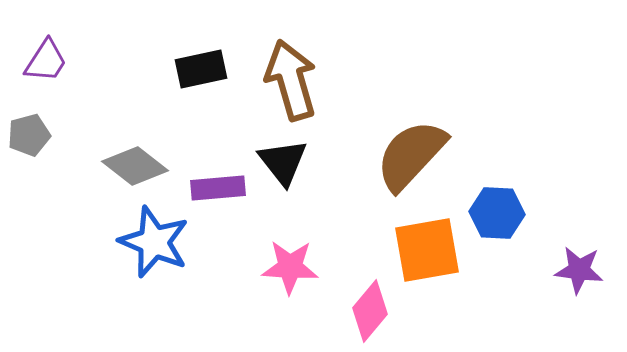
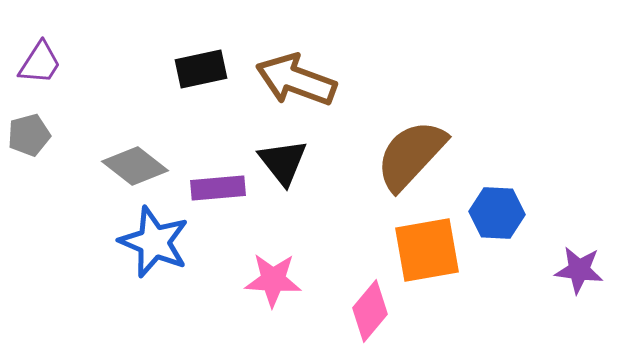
purple trapezoid: moved 6 px left, 2 px down
brown arrow: moved 5 px right; rotated 54 degrees counterclockwise
pink star: moved 17 px left, 13 px down
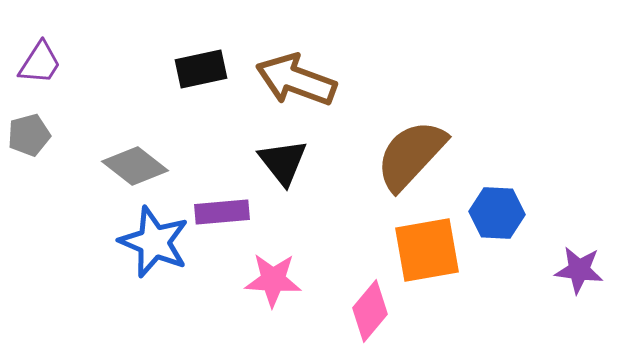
purple rectangle: moved 4 px right, 24 px down
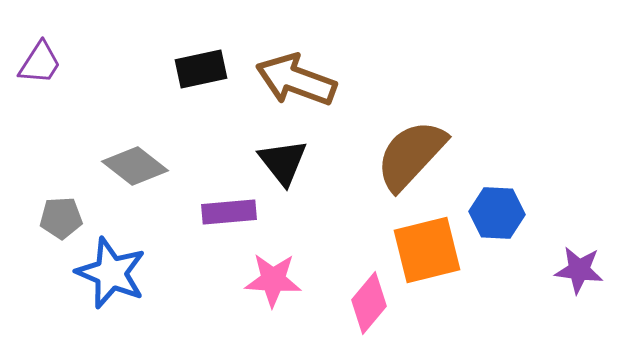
gray pentagon: moved 32 px right, 83 px down; rotated 12 degrees clockwise
purple rectangle: moved 7 px right
blue star: moved 43 px left, 31 px down
orange square: rotated 4 degrees counterclockwise
pink diamond: moved 1 px left, 8 px up
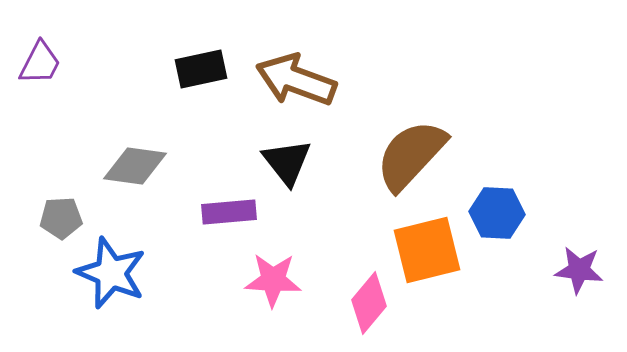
purple trapezoid: rotated 6 degrees counterclockwise
black triangle: moved 4 px right
gray diamond: rotated 30 degrees counterclockwise
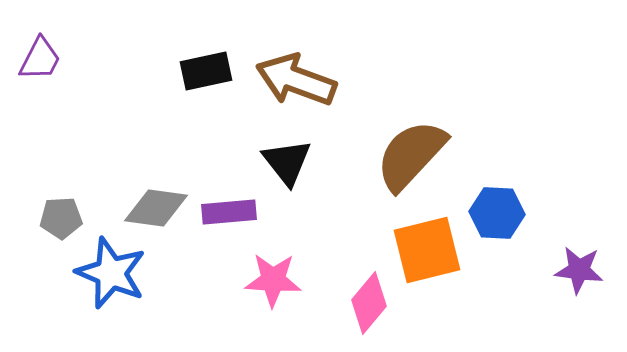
purple trapezoid: moved 4 px up
black rectangle: moved 5 px right, 2 px down
gray diamond: moved 21 px right, 42 px down
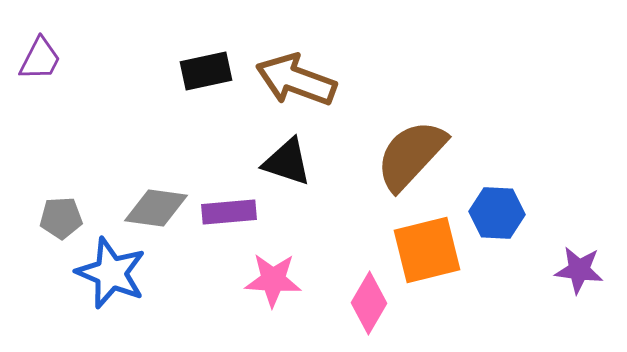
black triangle: rotated 34 degrees counterclockwise
pink diamond: rotated 10 degrees counterclockwise
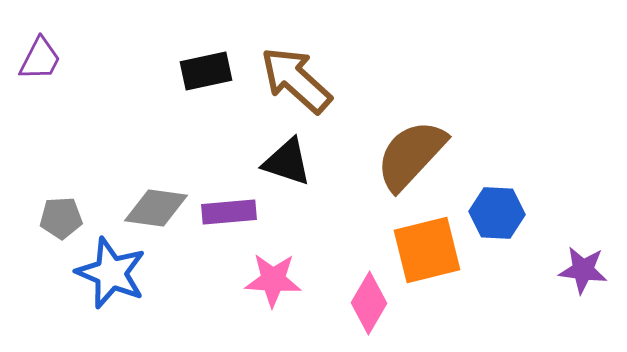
brown arrow: rotated 22 degrees clockwise
purple star: moved 4 px right
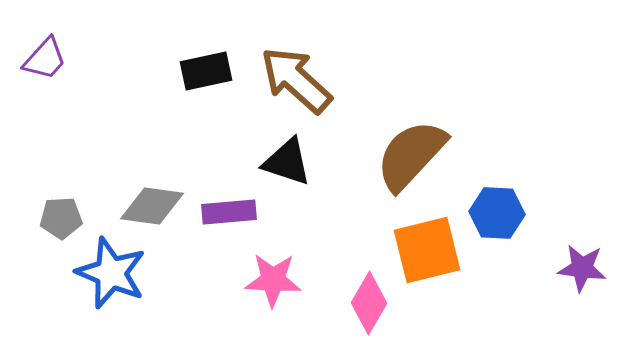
purple trapezoid: moved 5 px right; rotated 15 degrees clockwise
gray diamond: moved 4 px left, 2 px up
purple star: moved 1 px left, 2 px up
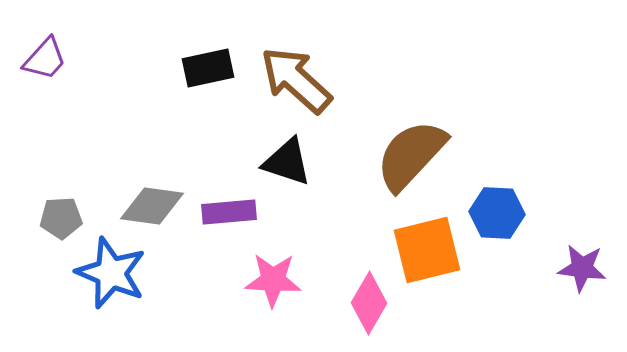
black rectangle: moved 2 px right, 3 px up
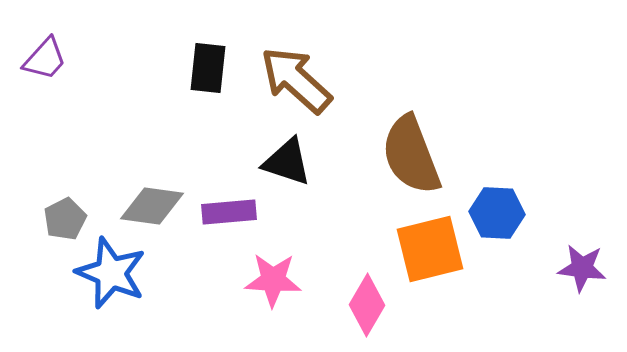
black rectangle: rotated 72 degrees counterclockwise
brown semicircle: rotated 64 degrees counterclockwise
gray pentagon: moved 4 px right, 1 px down; rotated 24 degrees counterclockwise
orange square: moved 3 px right, 1 px up
pink diamond: moved 2 px left, 2 px down
